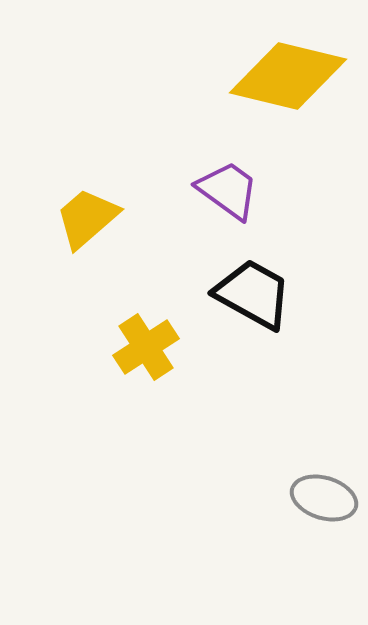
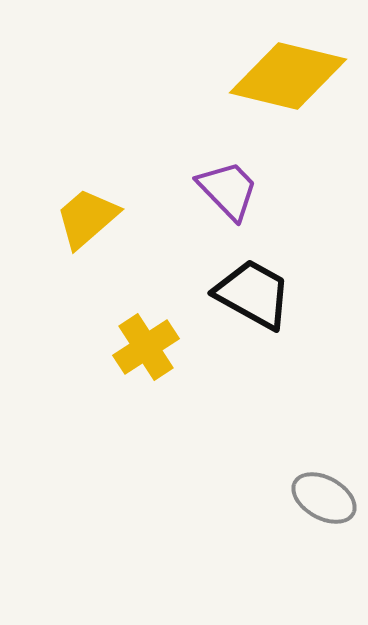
purple trapezoid: rotated 10 degrees clockwise
gray ellipse: rotated 12 degrees clockwise
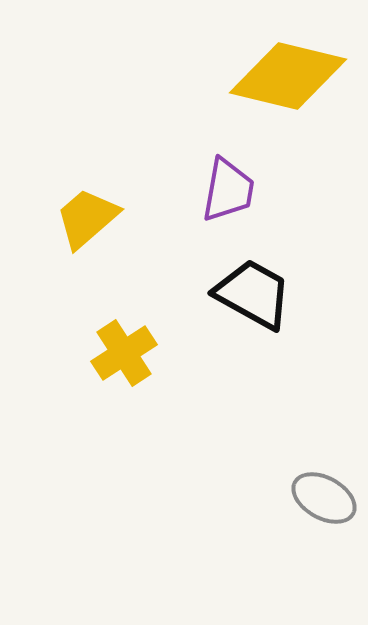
purple trapezoid: rotated 54 degrees clockwise
yellow cross: moved 22 px left, 6 px down
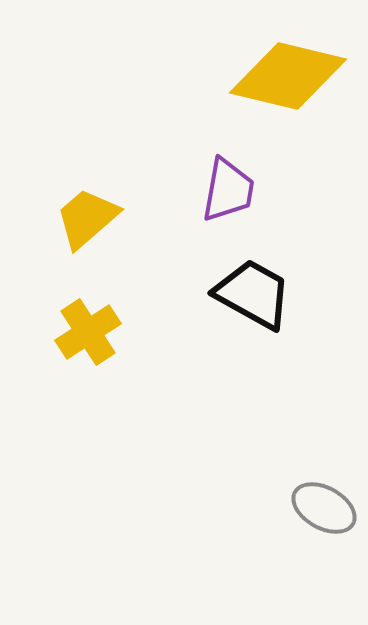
yellow cross: moved 36 px left, 21 px up
gray ellipse: moved 10 px down
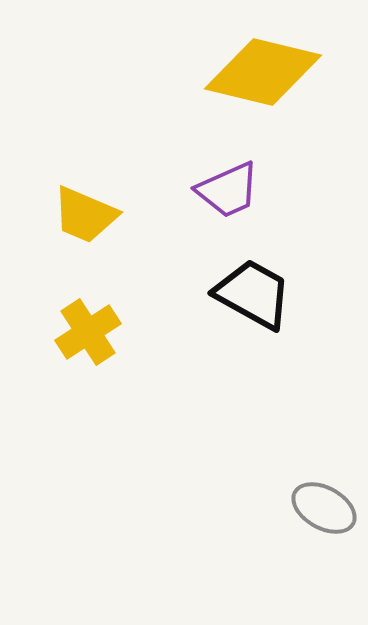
yellow diamond: moved 25 px left, 4 px up
purple trapezoid: rotated 56 degrees clockwise
yellow trapezoid: moved 2 px left, 3 px up; rotated 116 degrees counterclockwise
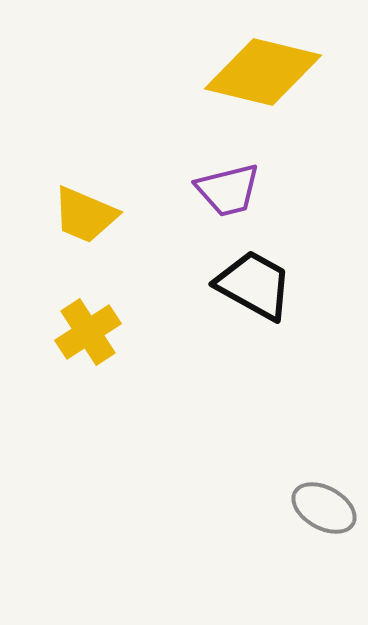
purple trapezoid: rotated 10 degrees clockwise
black trapezoid: moved 1 px right, 9 px up
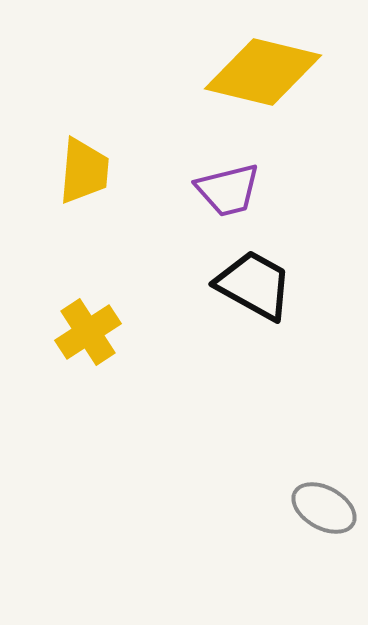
yellow trapezoid: moved 1 px left, 44 px up; rotated 108 degrees counterclockwise
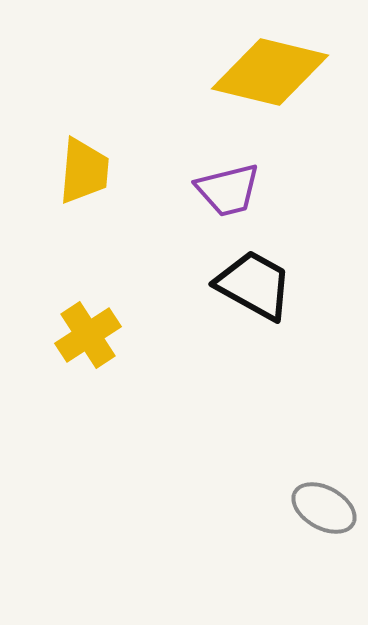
yellow diamond: moved 7 px right
yellow cross: moved 3 px down
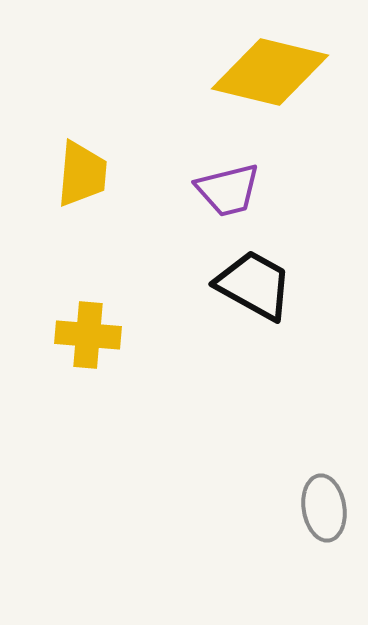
yellow trapezoid: moved 2 px left, 3 px down
yellow cross: rotated 38 degrees clockwise
gray ellipse: rotated 52 degrees clockwise
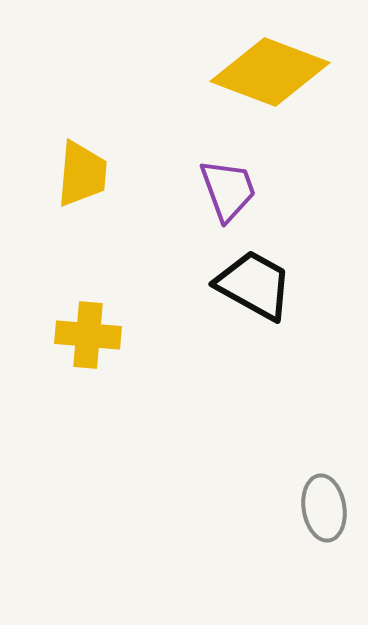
yellow diamond: rotated 7 degrees clockwise
purple trapezoid: rotated 96 degrees counterclockwise
